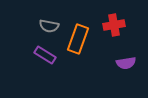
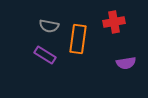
red cross: moved 3 px up
orange rectangle: rotated 12 degrees counterclockwise
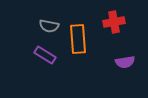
orange rectangle: rotated 12 degrees counterclockwise
purple semicircle: moved 1 px left, 1 px up
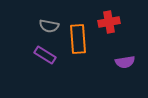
red cross: moved 5 px left
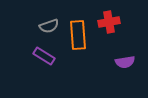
gray semicircle: rotated 30 degrees counterclockwise
orange rectangle: moved 4 px up
purple rectangle: moved 1 px left, 1 px down
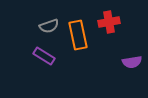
orange rectangle: rotated 8 degrees counterclockwise
purple semicircle: moved 7 px right
